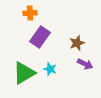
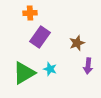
purple arrow: moved 3 px right, 2 px down; rotated 70 degrees clockwise
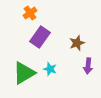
orange cross: rotated 32 degrees counterclockwise
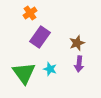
purple arrow: moved 9 px left, 2 px up
green triangle: rotated 35 degrees counterclockwise
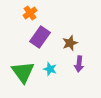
brown star: moved 7 px left
green triangle: moved 1 px left, 1 px up
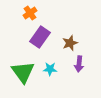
cyan star: rotated 16 degrees counterclockwise
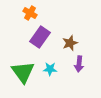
orange cross: rotated 24 degrees counterclockwise
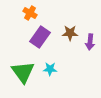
brown star: moved 10 px up; rotated 21 degrees clockwise
purple arrow: moved 11 px right, 22 px up
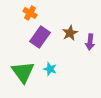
brown star: rotated 28 degrees counterclockwise
cyan star: rotated 16 degrees clockwise
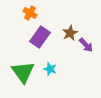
purple arrow: moved 4 px left, 3 px down; rotated 49 degrees counterclockwise
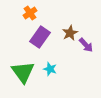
orange cross: rotated 24 degrees clockwise
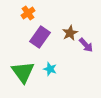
orange cross: moved 2 px left
